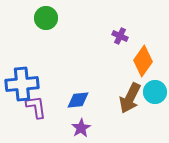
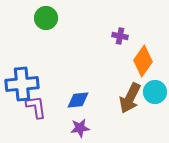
purple cross: rotated 14 degrees counterclockwise
purple star: moved 1 px left; rotated 24 degrees clockwise
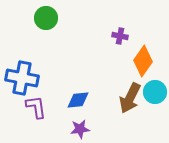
blue cross: moved 6 px up; rotated 16 degrees clockwise
purple star: moved 1 px down
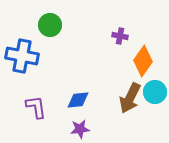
green circle: moved 4 px right, 7 px down
blue cross: moved 22 px up
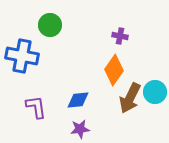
orange diamond: moved 29 px left, 9 px down
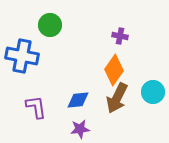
cyan circle: moved 2 px left
brown arrow: moved 13 px left
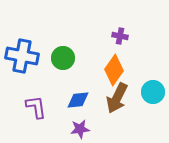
green circle: moved 13 px right, 33 px down
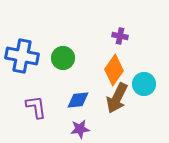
cyan circle: moved 9 px left, 8 px up
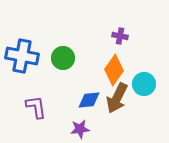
blue diamond: moved 11 px right
